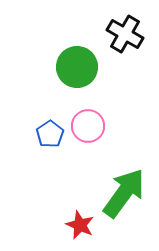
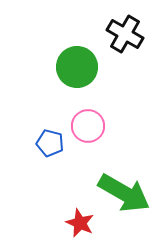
blue pentagon: moved 9 px down; rotated 24 degrees counterclockwise
green arrow: rotated 84 degrees clockwise
red star: moved 2 px up
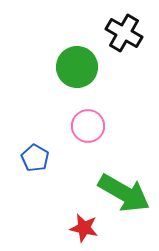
black cross: moved 1 px left, 1 px up
blue pentagon: moved 15 px left, 15 px down; rotated 16 degrees clockwise
red star: moved 4 px right, 5 px down; rotated 12 degrees counterclockwise
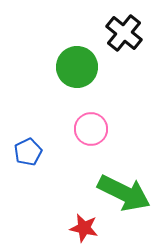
black cross: rotated 9 degrees clockwise
pink circle: moved 3 px right, 3 px down
blue pentagon: moved 7 px left, 6 px up; rotated 16 degrees clockwise
green arrow: rotated 4 degrees counterclockwise
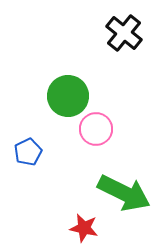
green circle: moved 9 px left, 29 px down
pink circle: moved 5 px right
